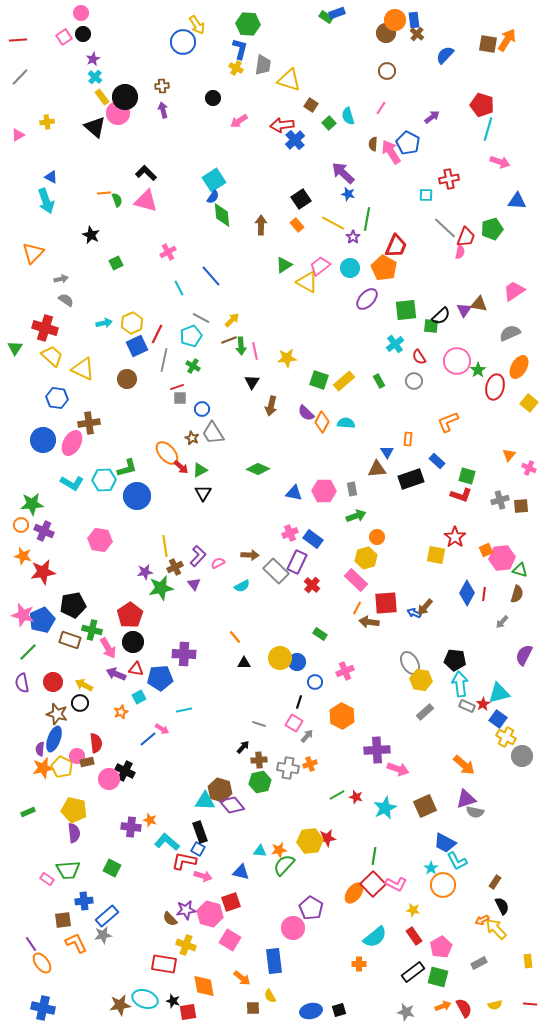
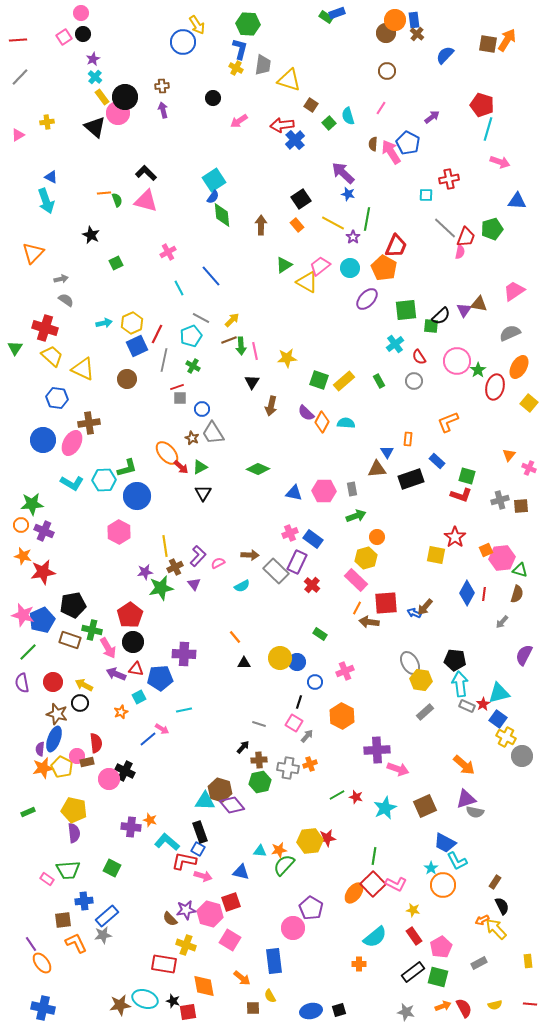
green triangle at (200, 470): moved 3 px up
pink hexagon at (100, 540): moved 19 px right, 8 px up; rotated 20 degrees clockwise
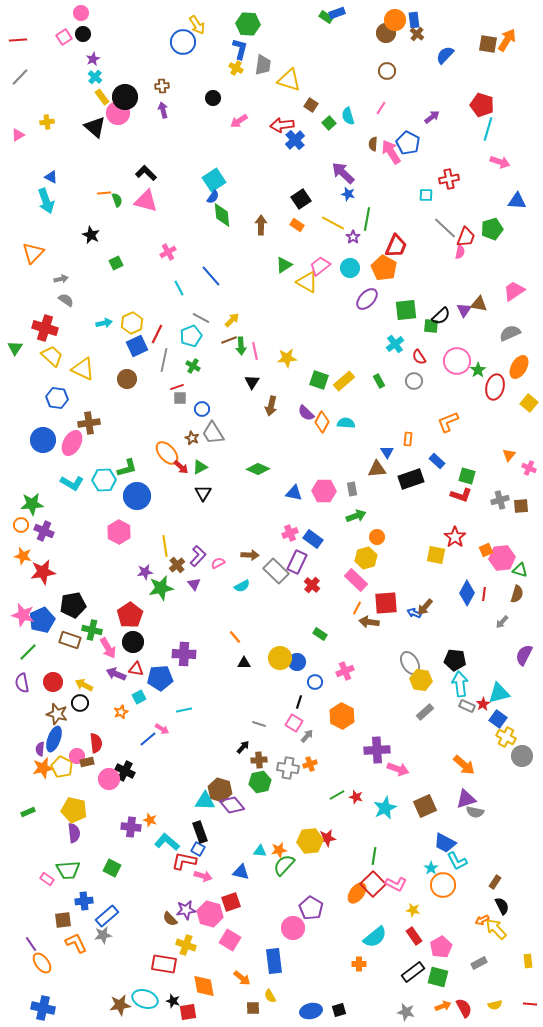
orange rectangle at (297, 225): rotated 16 degrees counterclockwise
brown cross at (175, 567): moved 2 px right, 2 px up; rotated 14 degrees counterclockwise
orange ellipse at (354, 893): moved 3 px right
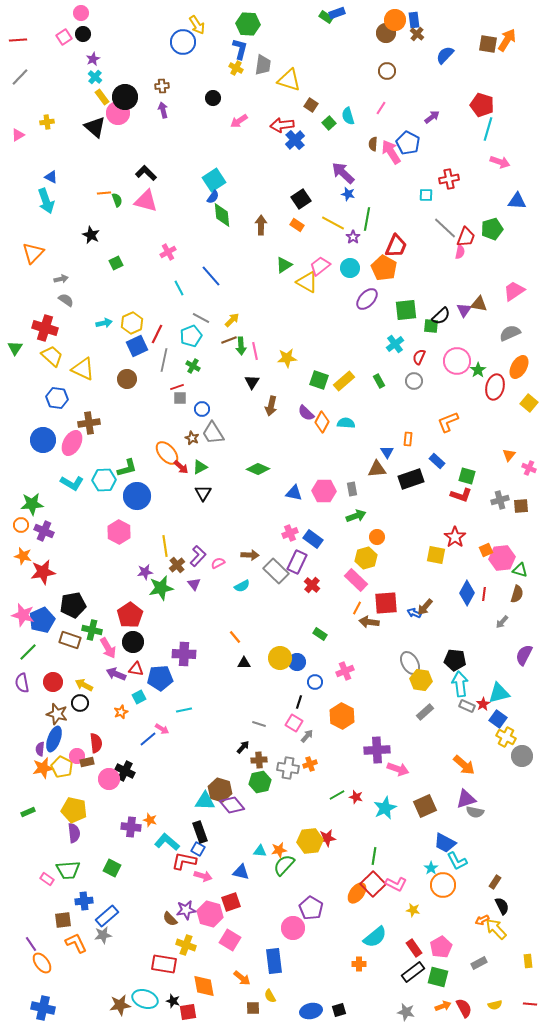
red semicircle at (419, 357): rotated 56 degrees clockwise
red rectangle at (414, 936): moved 12 px down
